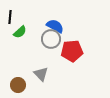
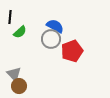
red pentagon: rotated 15 degrees counterclockwise
gray triangle: moved 27 px left
brown circle: moved 1 px right, 1 px down
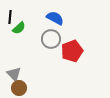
blue semicircle: moved 8 px up
green semicircle: moved 1 px left, 4 px up
brown circle: moved 2 px down
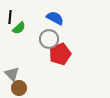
gray circle: moved 2 px left
red pentagon: moved 12 px left, 3 px down
gray triangle: moved 2 px left
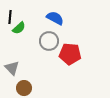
gray circle: moved 2 px down
red pentagon: moved 10 px right; rotated 25 degrees clockwise
gray triangle: moved 6 px up
brown circle: moved 5 px right
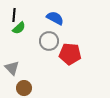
black line: moved 4 px right, 2 px up
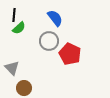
blue semicircle: rotated 24 degrees clockwise
red pentagon: rotated 20 degrees clockwise
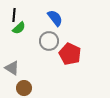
gray triangle: rotated 14 degrees counterclockwise
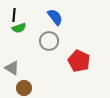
blue semicircle: moved 1 px up
green semicircle: rotated 24 degrees clockwise
red pentagon: moved 9 px right, 7 px down
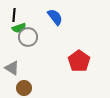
gray circle: moved 21 px left, 4 px up
red pentagon: rotated 10 degrees clockwise
